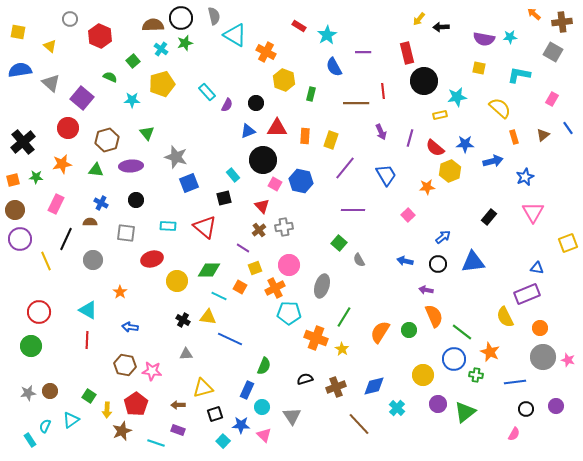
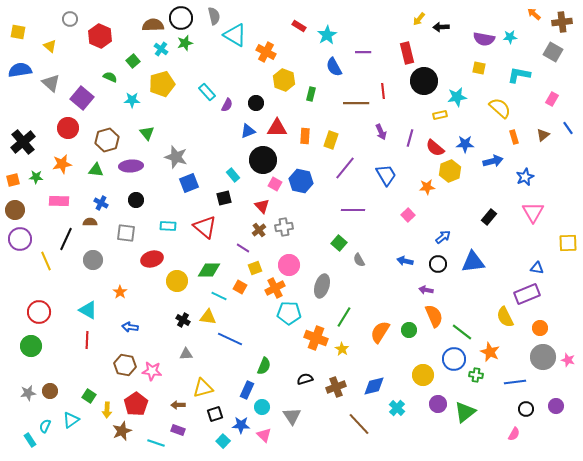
pink rectangle at (56, 204): moved 3 px right, 3 px up; rotated 66 degrees clockwise
yellow square at (568, 243): rotated 18 degrees clockwise
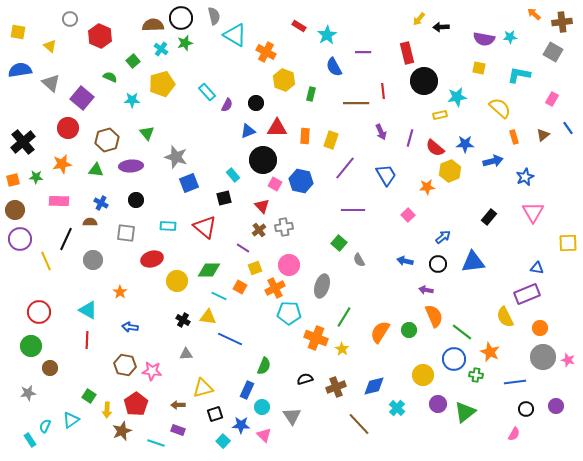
brown circle at (50, 391): moved 23 px up
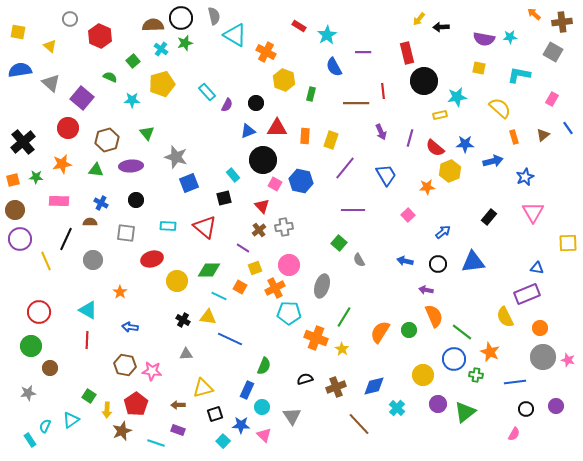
blue arrow at (443, 237): moved 5 px up
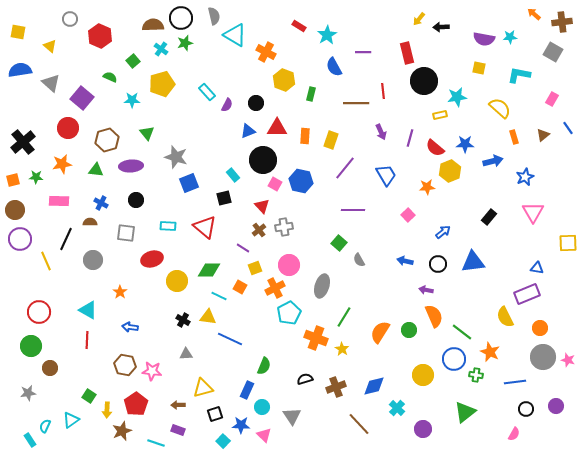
cyan pentagon at (289, 313): rotated 30 degrees counterclockwise
purple circle at (438, 404): moved 15 px left, 25 px down
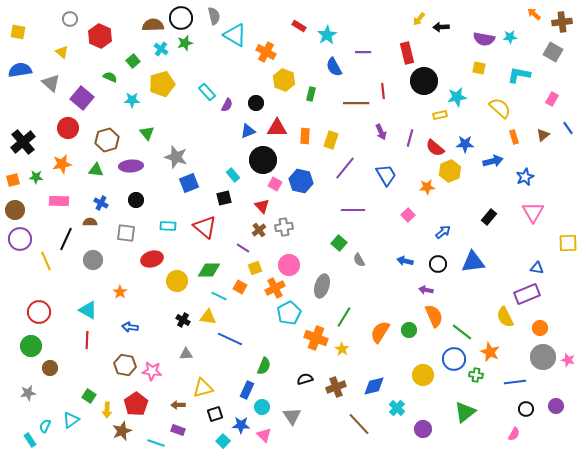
yellow triangle at (50, 46): moved 12 px right, 6 px down
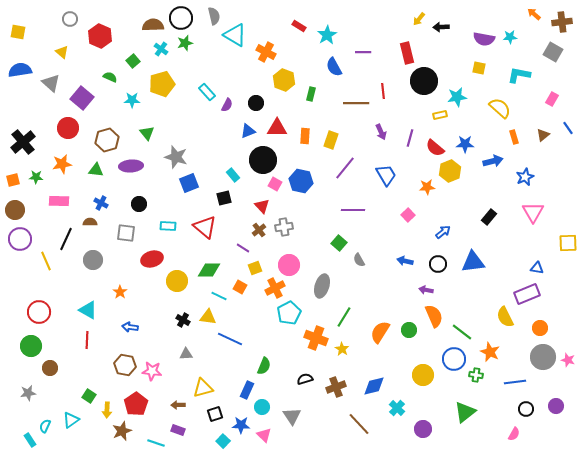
black circle at (136, 200): moved 3 px right, 4 px down
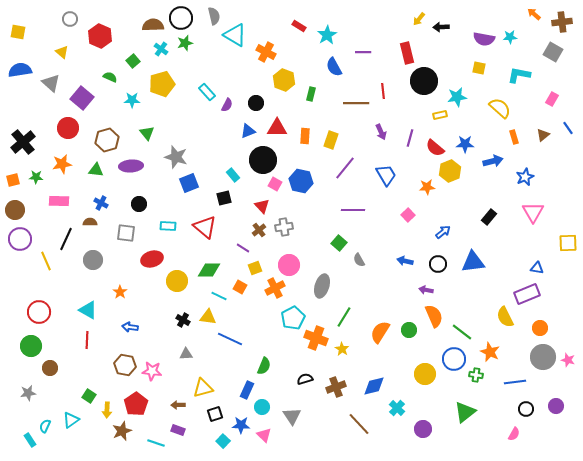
cyan pentagon at (289, 313): moved 4 px right, 5 px down
yellow circle at (423, 375): moved 2 px right, 1 px up
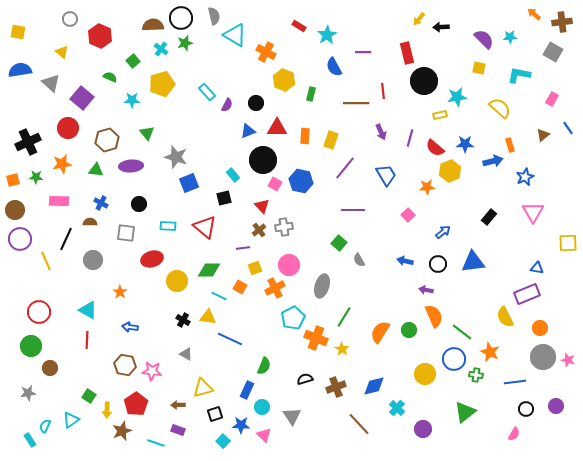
purple semicircle at (484, 39): rotated 145 degrees counterclockwise
orange rectangle at (514, 137): moved 4 px left, 8 px down
black cross at (23, 142): moved 5 px right; rotated 15 degrees clockwise
purple line at (243, 248): rotated 40 degrees counterclockwise
gray triangle at (186, 354): rotated 32 degrees clockwise
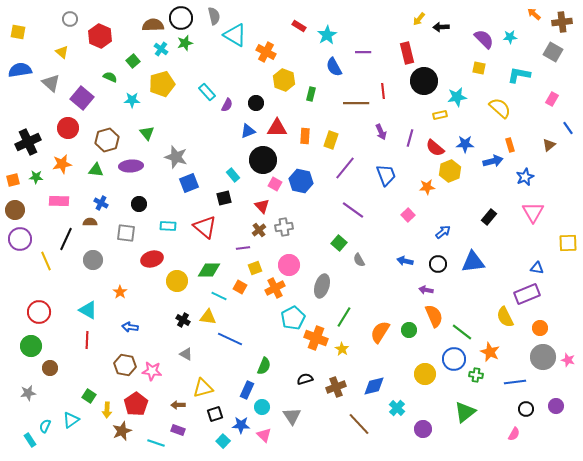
brown triangle at (543, 135): moved 6 px right, 10 px down
blue trapezoid at (386, 175): rotated 10 degrees clockwise
purple line at (353, 210): rotated 35 degrees clockwise
